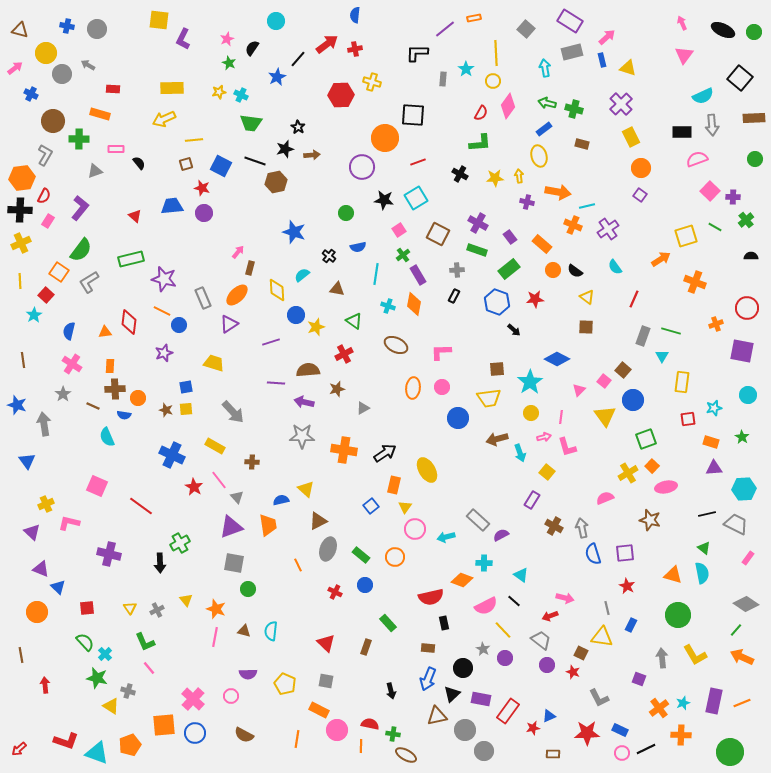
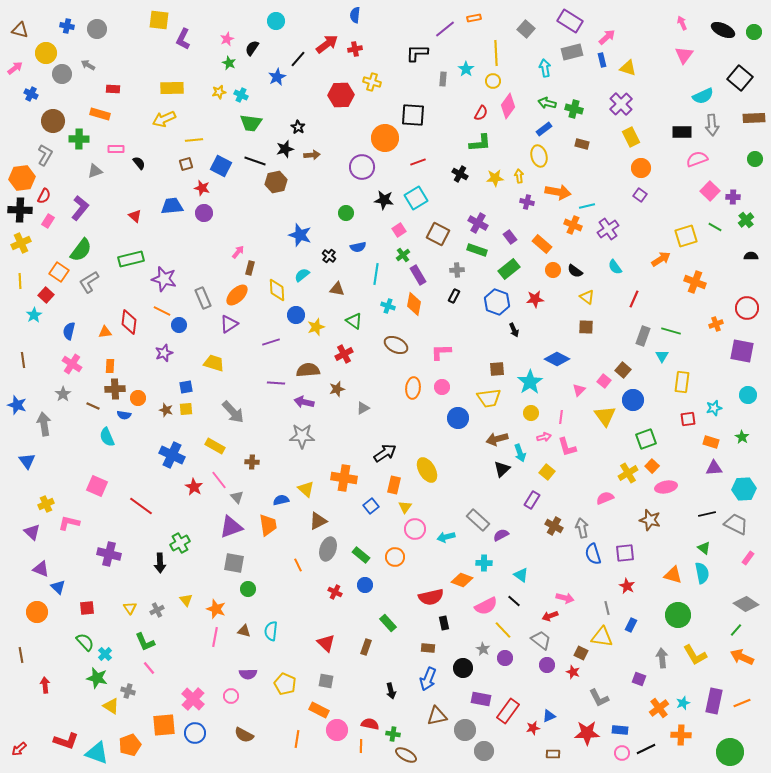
blue star at (294, 232): moved 6 px right, 3 px down
black arrow at (514, 330): rotated 24 degrees clockwise
orange cross at (344, 450): moved 28 px down
black triangle at (452, 694): moved 50 px right, 225 px up
blue rectangle at (620, 730): rotated 21 degrees counterclockwise
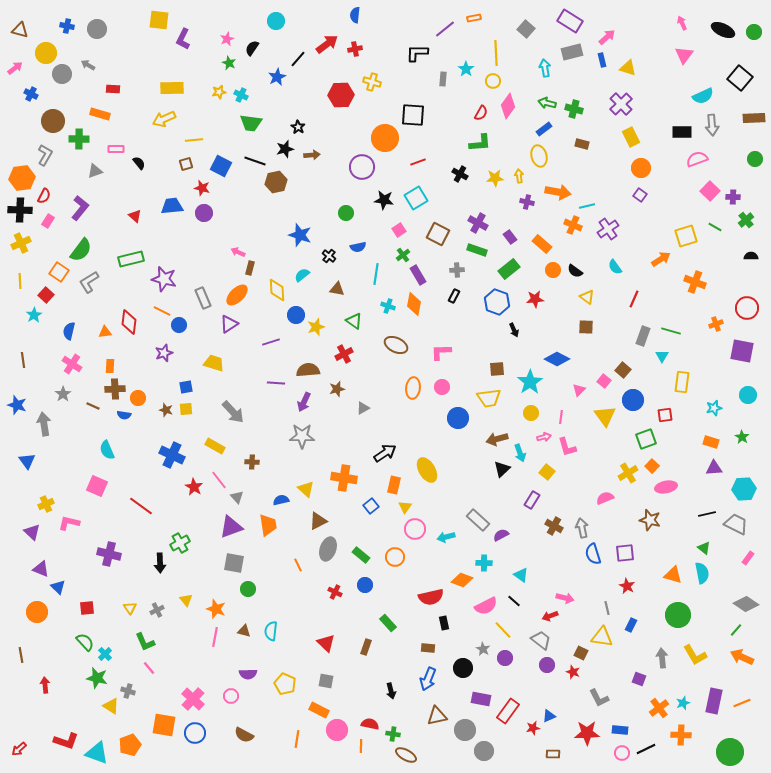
pink arrow at (238, 252): rotated 104 degrees counterclockwise
purple arrow at (304, 402): rotated 78 degrees counterclockwise
red square at (688, 419): moved 23 px left, 4 px up
cyan semicircle at (107, 437): moved 13 px down
orange square at (164, 725): rotated 15 degrees clockwise
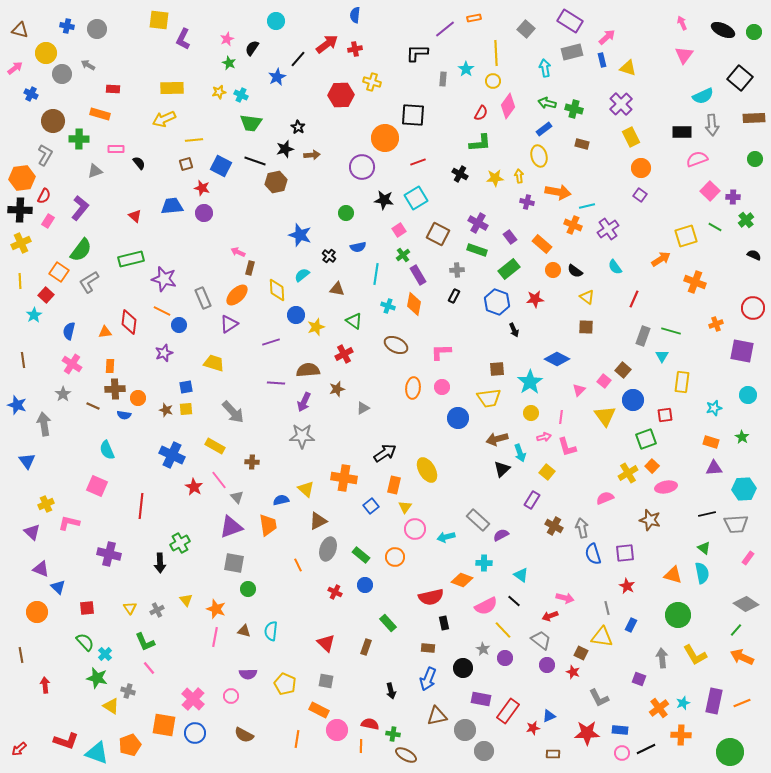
black semicircle at (751, 256): moved 3 px right, 1 px up; rotated 24 degrees clockwise
red circle at (747, 308): moved 6 px right
red line at (141, 506): rotated 60 degrees clockwise
gray trapezoid at (736, 524): rotated 150 degrees clockwise
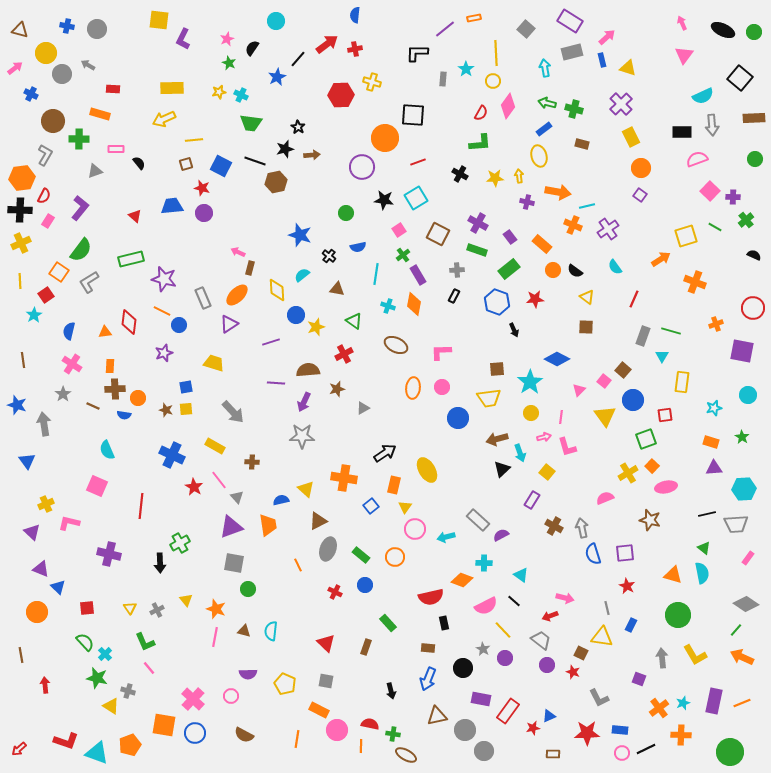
red square at (46, 295): rotated 14 degrees clockwise
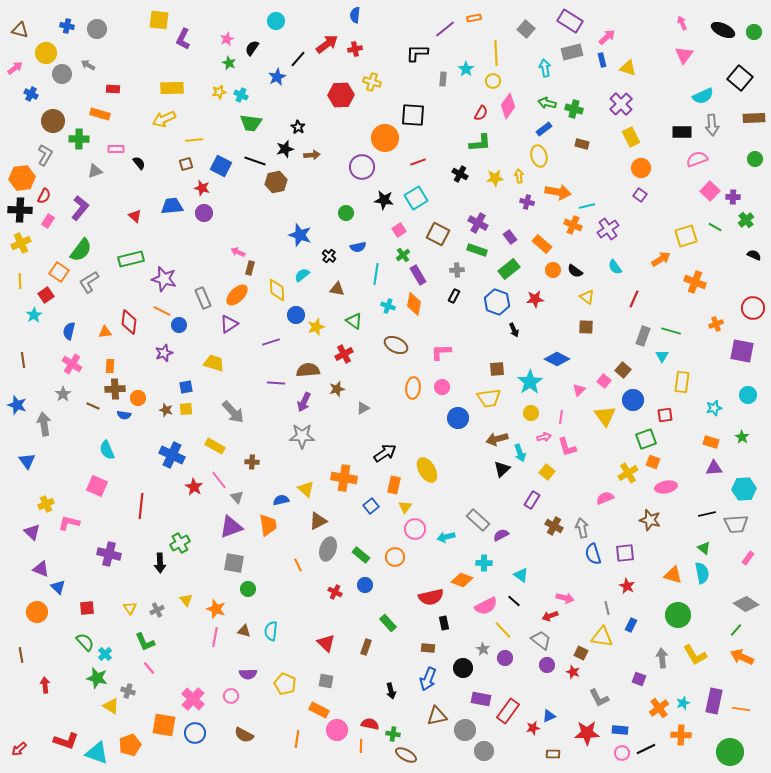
orange square at (652, 466): moved 1 px right, 4 px up; rotated 24 degrees counterclockwise
orange line at (742, 703): moved 1 px left, 6 px down; rotated 30 degrees clockwise
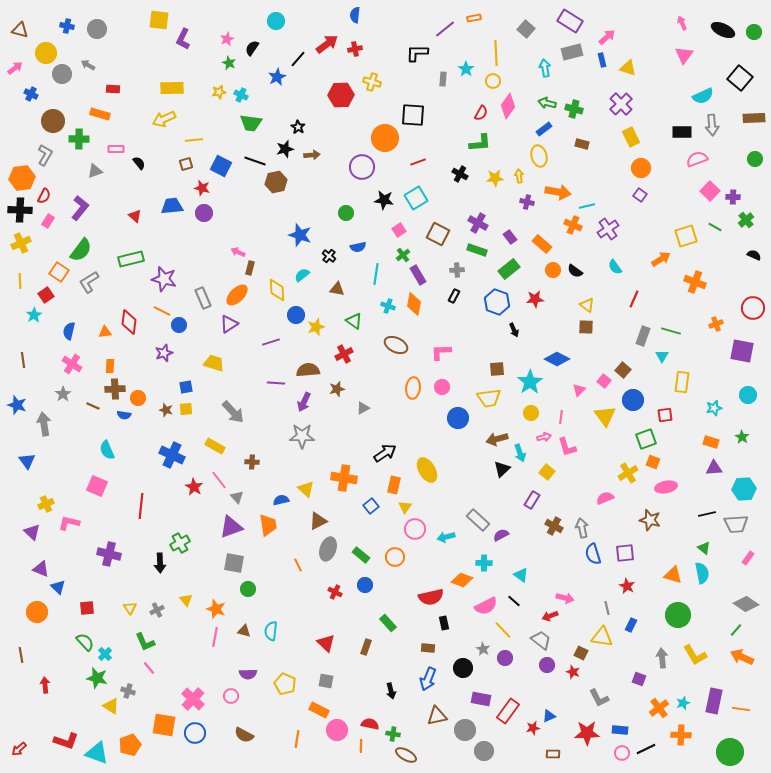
yellow triangle at (587, 297): moved 8 px down
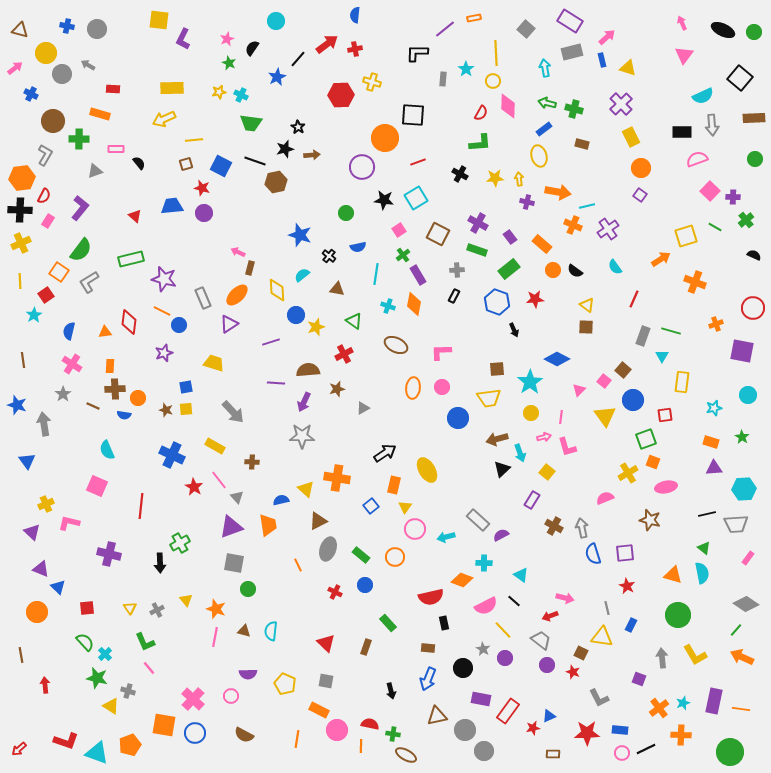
pink diamond at (508, 106): rotated 35 degrees counterclockwise
yellow arrow at (519, 176): moved 3 px down
orange cross at (344, 478): moved 7 px left
